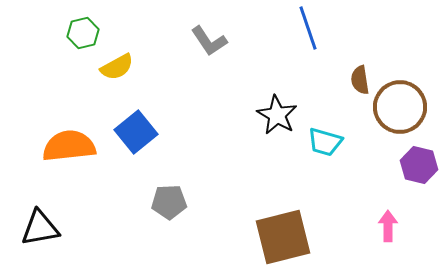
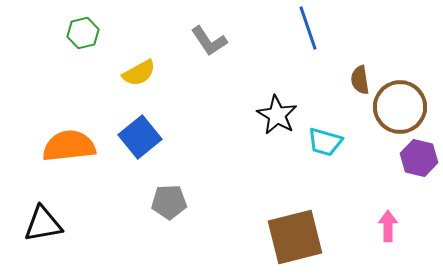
yellow semicircle: moved 22 px right, 6 px down
blue square: moved 4 px right, 5 px down
purple hexagon: moved 7 px up
black triangle: moved 3 px right, 4 px up
brown square: moved 12 px right
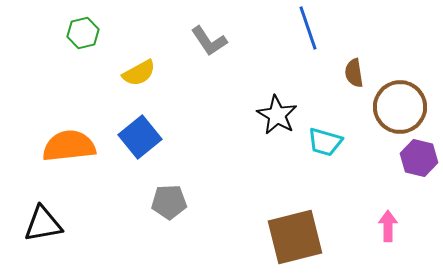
brown semicircle: moved 6 px left, 7 px up
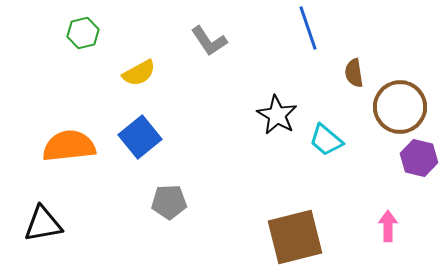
cyan trapezoid: moved 1 px right, 2 px up; rotated 24 degrees clockwise
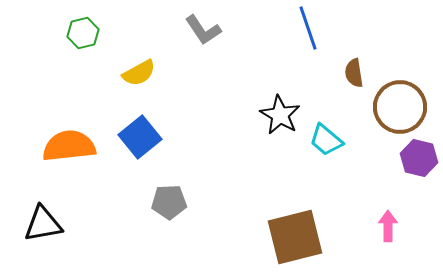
gray L-shape: moved 6 px left, 11 px up
black star: moved 3 px right
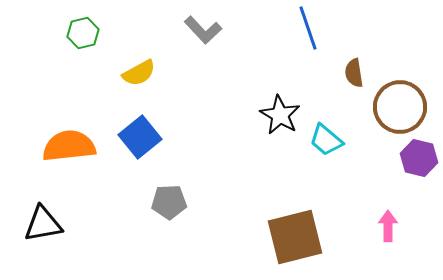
gray L-shape: rotated 9 degrees counterclockwise
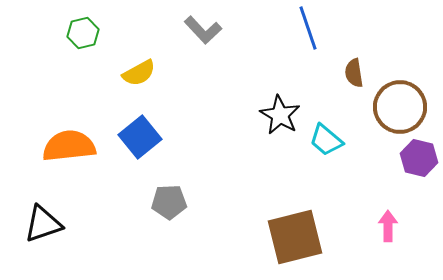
black triangle: rotated 9 degrees counterclockwise
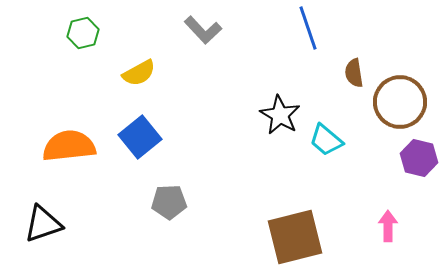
brown circle: moved 5 px up
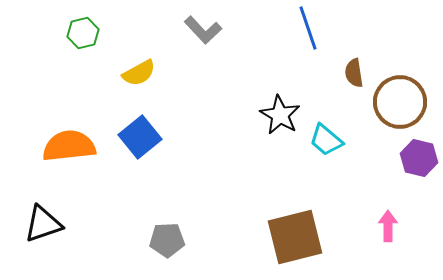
gray pentagon: moved 2 px left, 38 px down
